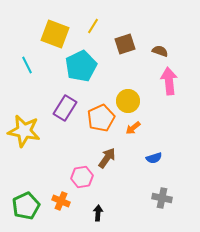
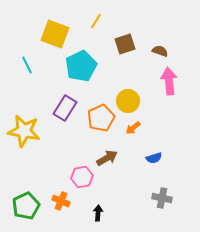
yellow line: moved 3 px right, 5 px up
brown arrow: rotated 25 degrees clockwise
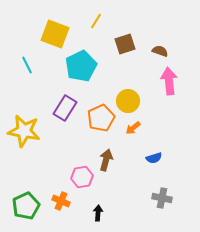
brown arrow: moved 1 px left, 2 px down; rotated 45 degrees counterclockwise
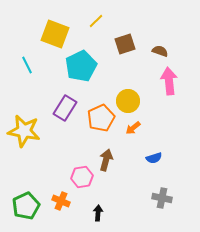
yellow line: rotated 14 degrees clockwise
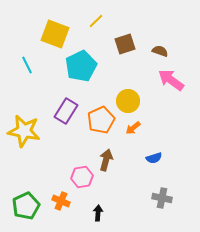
pink arrow: moved 2 px right, 1 px up; rotated 48 degrees counterclockwise
purple rectangle: moved 1 px right, 3 px down
orange pentagon: moved 2 px down
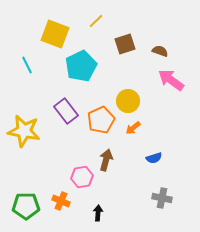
purple rectangle: rotated 70 degrees counterclockwise
green pentagon: rotated 24 degrees clockwise
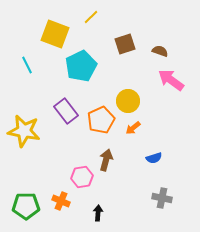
yellow line: moved 5 px left, 4 px up
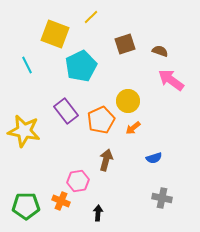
pink hexagon: moved 4 px left, 4 px down
